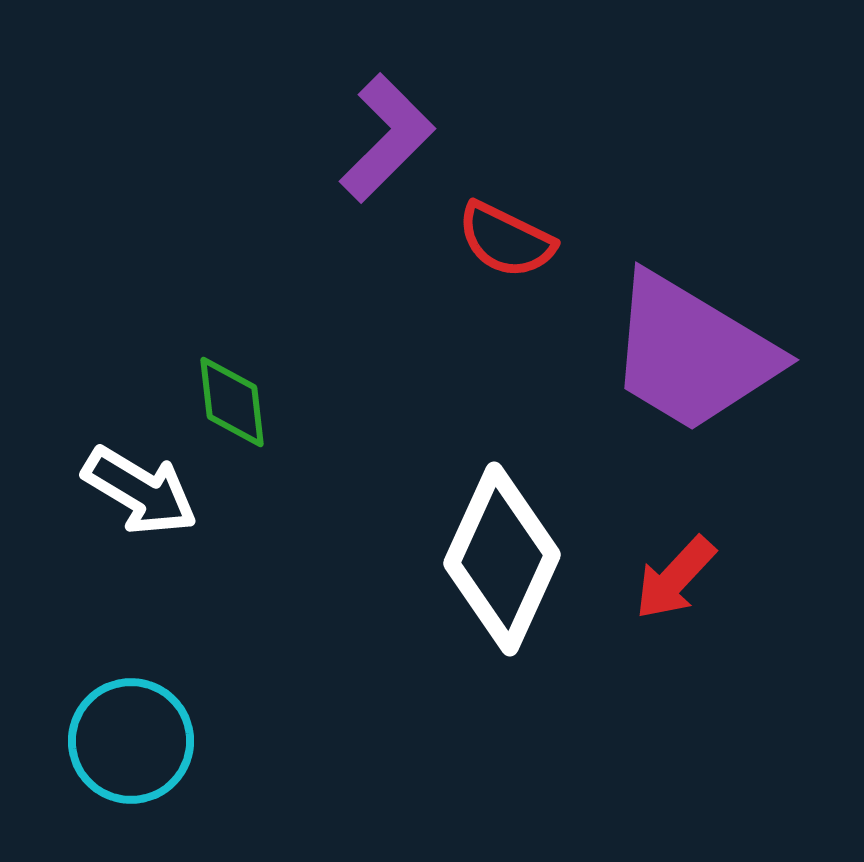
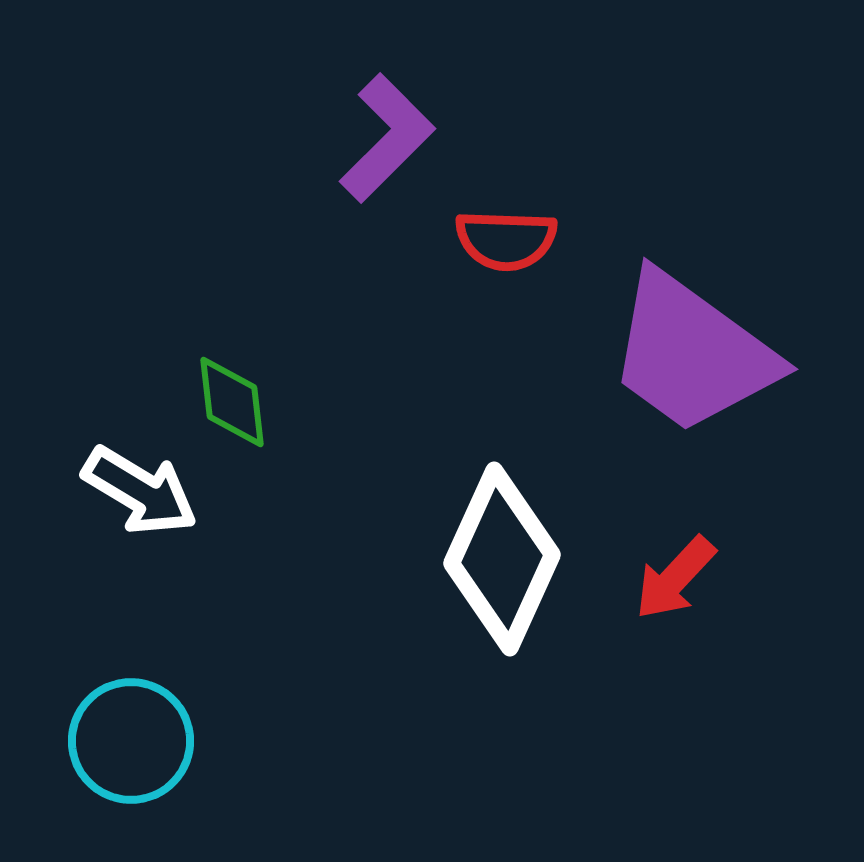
red semicircle: rotated 24 degrees counterclockwise
purple trapezoid: rotated 5 degrees clockwise
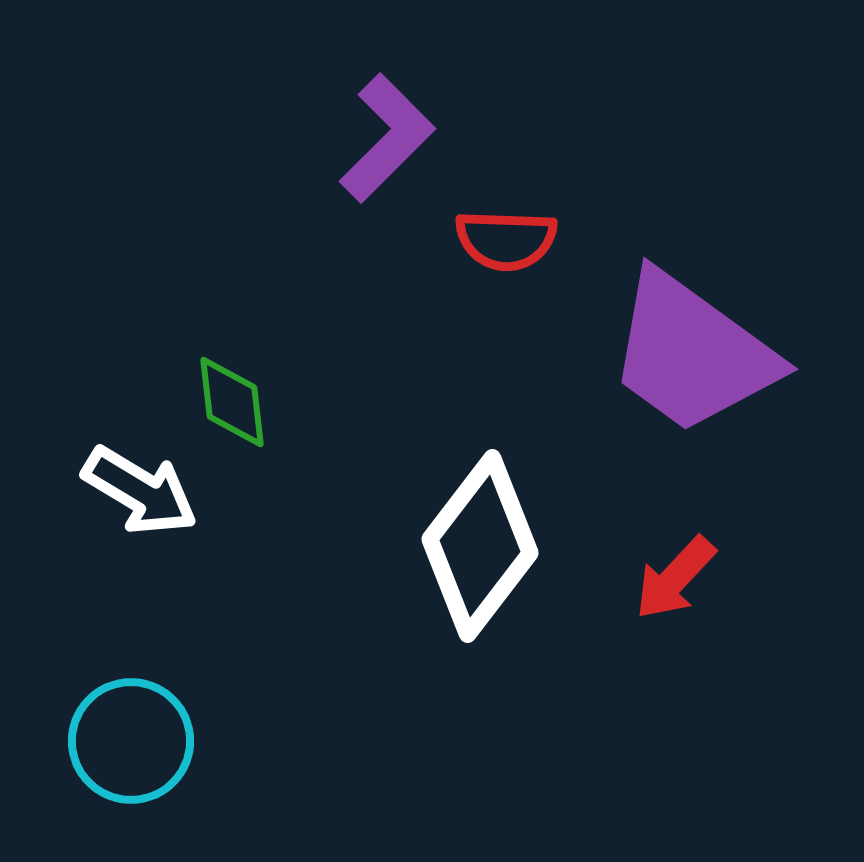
white diamond: moved 22 px left, 13 px up; rotated 13 degrees clockwise
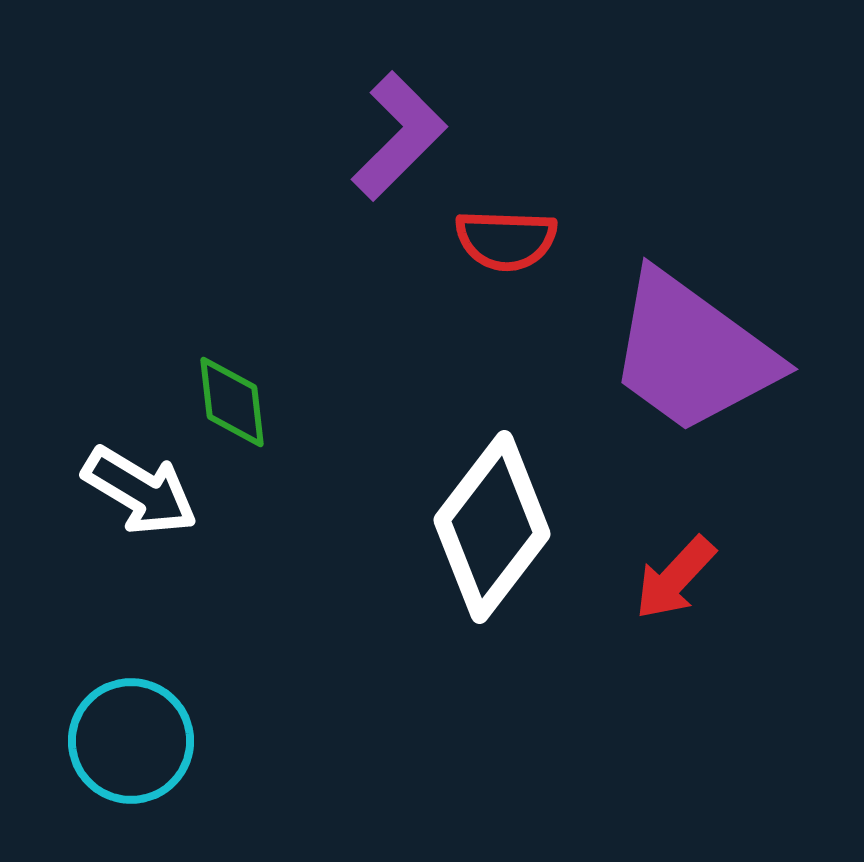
purple L-shape: moved 12 px right, 2 px up
white diamond: moved 12 px right, 19 px up
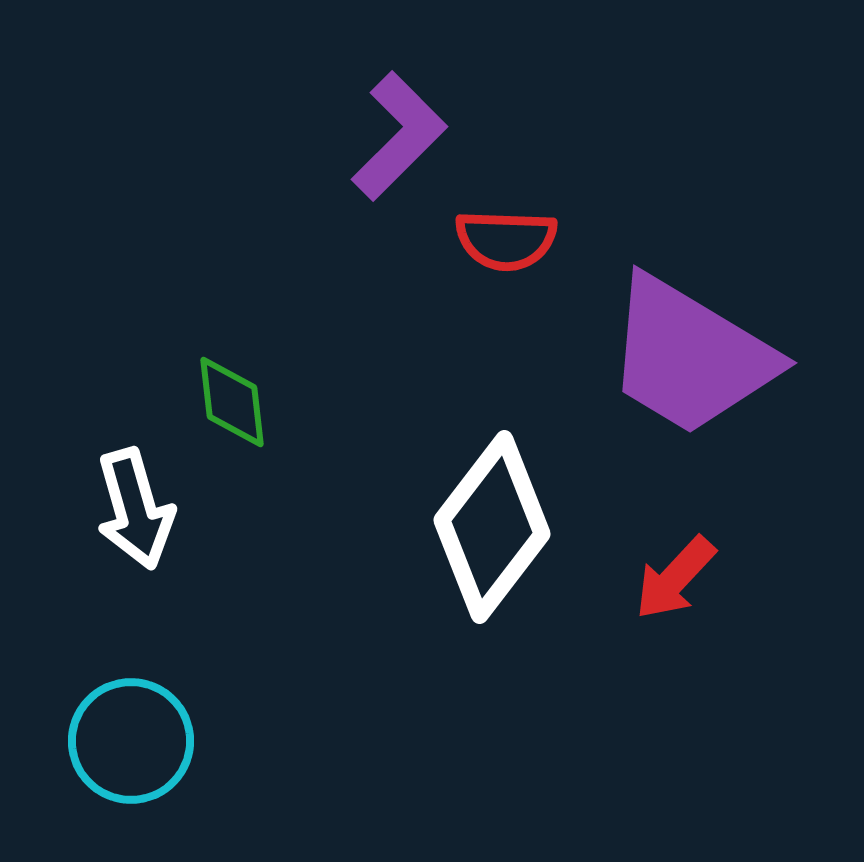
purple trapezoid: moved 2 px left, 3 px down; rotated 5 degrees counterclockwise
white arrow: moved 5 px left, 18 px down; rotated 43 degrees clockwise
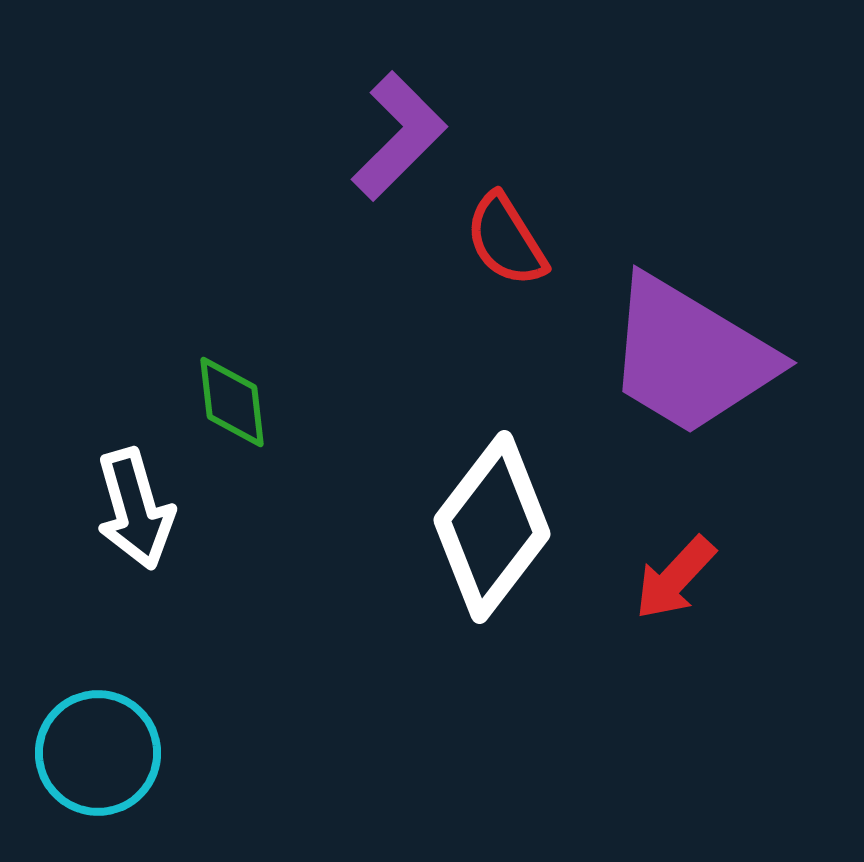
red semicircle: rotated 56 degrees clockwise
cyan circle: moved 33 px left, 12 px down
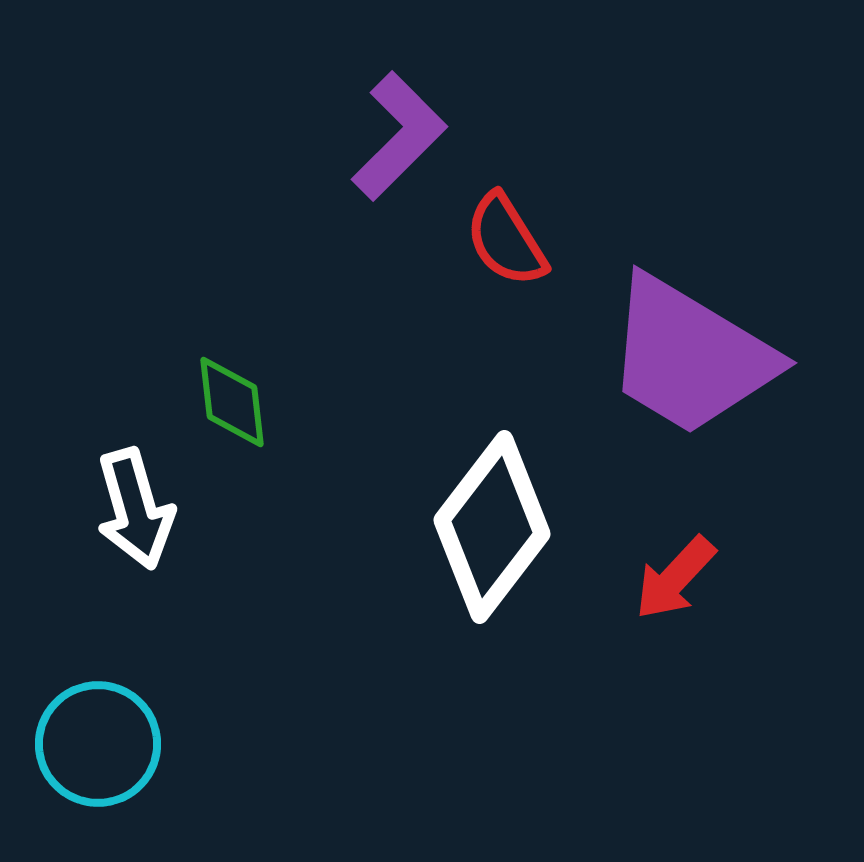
cyan circle: moved 9 px up
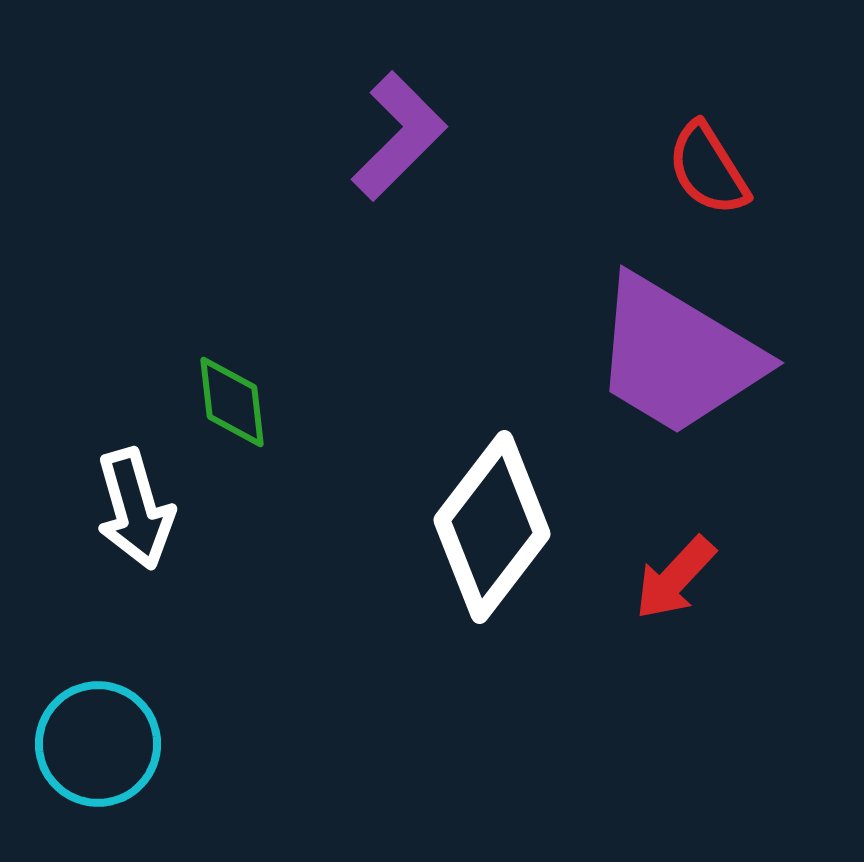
red semicircle: moved 202 px right, 71 px up
purple trapezoid: moved 13 px left
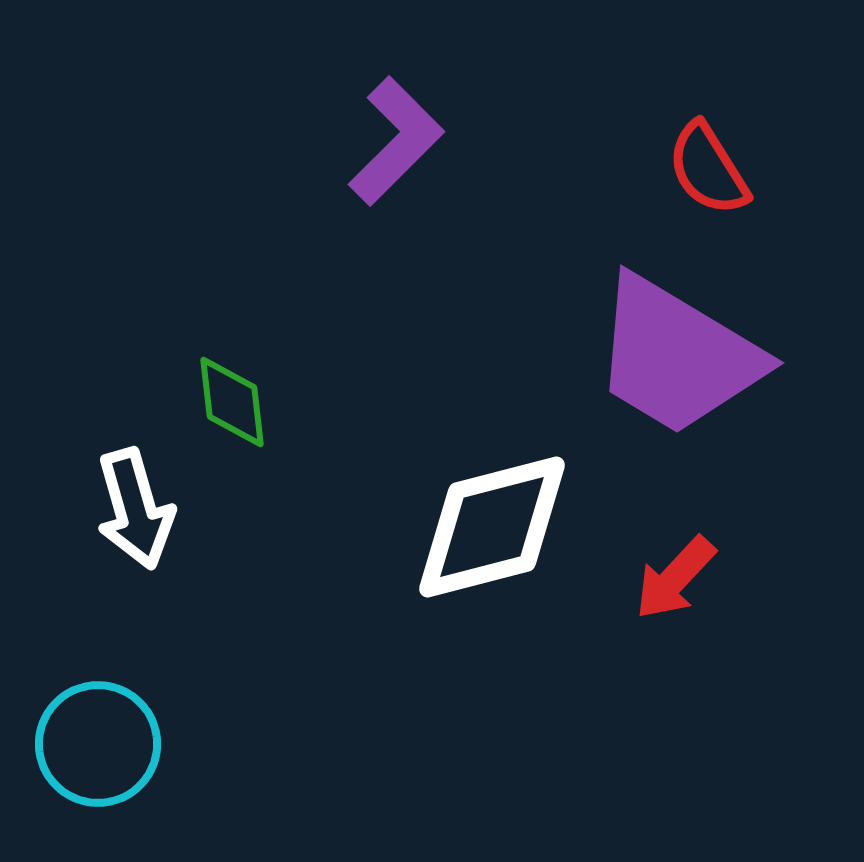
purple L-shape: moved 3 px left, 5 px down
white diamond: rotated 38 degrees clockwise
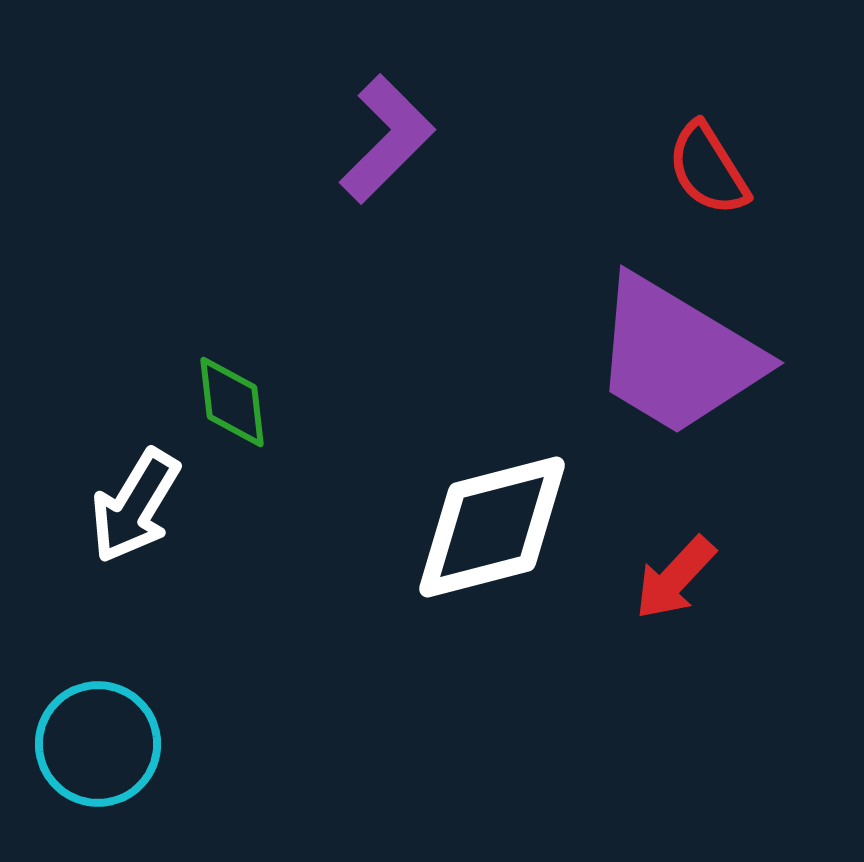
purple L-shape: moved 9 px left, 2 px up
white arrow: moved 3 px up; rotated 47 degrees clockwise
